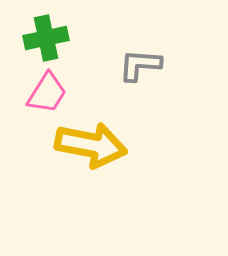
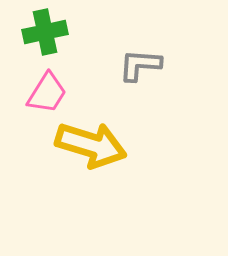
green cross: moved 1 px left, 6 px up
yellow arrow: rotated 6 degrees clockwise
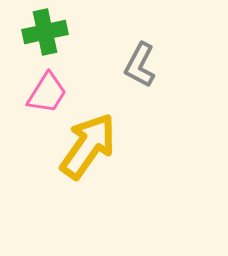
gray L-shape: rotated 66 degrees counterclockwise
yellow arrow: moved 3 px left, 1 px down; rotated 72 degrees counterclockwise
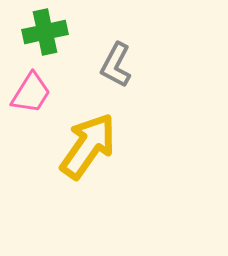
gray L-shape: moved 24 px left
pink trapezoid: moved 16 px left
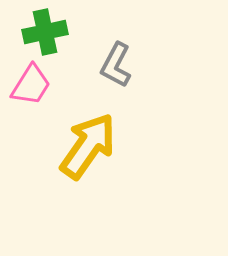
pink trapezoid: moved 8 px up
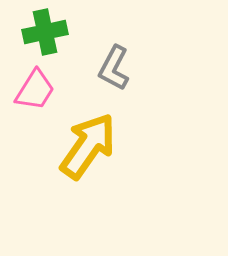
gray L-shape: moved 2 px left, 3 px down
pink trapezoid: moved 4 px right, 5 px down
